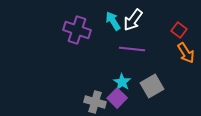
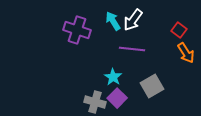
cyan star: moved 9 px left, 5 px up
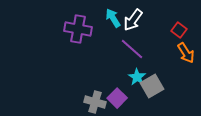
cyan arrow: moved 3 px up
purple cross: moved 1 px right, 1 px up; rotated 8 degrees counterclockwise
purple line: rotated 35 degrees clockwise
cyan star: moved 24 px right
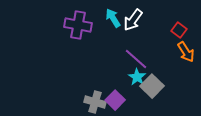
purple cross: moved 4 px up
purple line: moved 4 px right, 10 px down
orange arrow: moved 1 px up
gray square: rotated 15 degrees counterclockwise
purple square: moved 2 px left, 2 px down
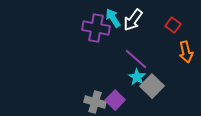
purple cross: moved 18 px right, 3 px down
red square: moved 6 px left, 5 px up
orange arrow: rotated 20 degrees clockwise
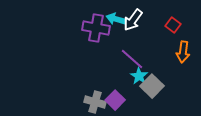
cyan arrow: moved 3 px right, 1 px down; rotated 42 degrees counterclockwise
orange arrow: moved 3 px left; rotated 20 degrees clockwise
purple line: moved 4 px left
cyan star: moved 2 px right, 1 px up
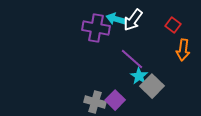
orange arrow: moved 2 px up
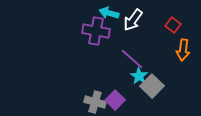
cyan arrow: moved 7 px left, 6 px up
purple cross: moved 3 px down
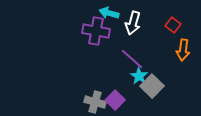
white arrow: moved 3 px down; rotated 20 degrees counterclockwise
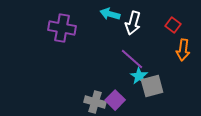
cyan arrow: moved 1 px right, 1 px down
purple cross: moved 34 px left, 3 px up
gray square: rotated 30 degrees clockwise
